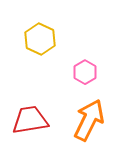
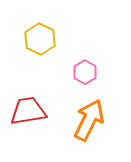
red trapezoid: moved 2 px left, 9 px up
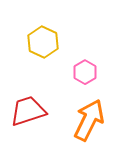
yellow hexagon: moved 3 px right, 3 px down
red trapezoid: rotated 9 degrees counterclockwise
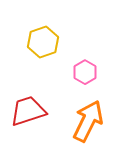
yellow hexagon: rotated 16 degrees clockwise
orange arrow: moved 1 px left, 1 px down
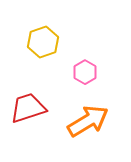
red trapezoid: moved 3 px up
orange arrow: rotated 33 degrees clockwise
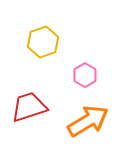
pink hexagon: moved 3 px down
red trapezoid: moved 1 px right, 1 px up
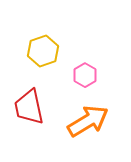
yellow hexagon: moved 9 px down
red trapezoid: rotated 84 degrees counterclockwise
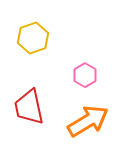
yellow hexagon: moved 10 px left, 13 px up
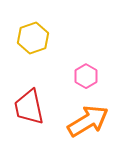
pink hexagon: moved 1 px right, 1 px down
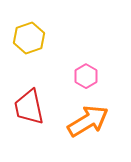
yellow hexagon: moved 4 px left
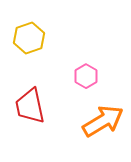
red trapezoid: moved 1 px right, 1 px up
orange arrow: moved 15 px right
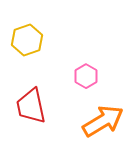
yellow hexagon: moved 2 px left, 2 px down
red trapezoid: moved 1 px right
